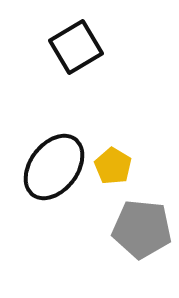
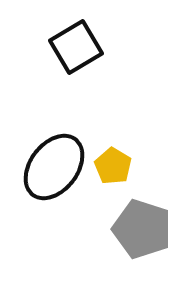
gray pentagon: rotated 12 degrees clockwise
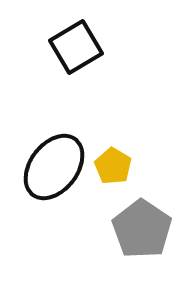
gray pentagon: rotated 16 degrees clockwise
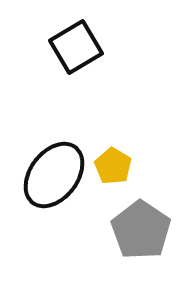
black ellipse: moved 8 px down
gray pentagon: moved 1 px left, 1 px down
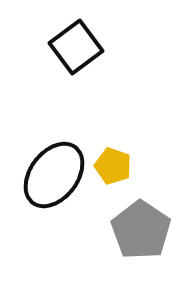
black square: rotated 6 degrees counterclockwise
yellow pentagon: rotated 12 degrees counterclockwise
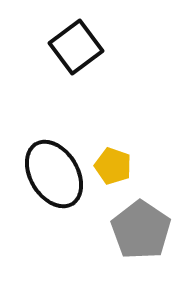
black ellipse: moved 1 px up; rotated 68 degrees counterclockwise
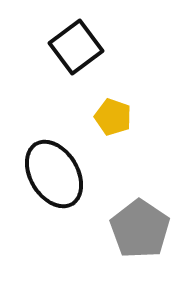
yellow pentagon: moved 49 px up
gray pentagon: moved 1 px left, 1 px up
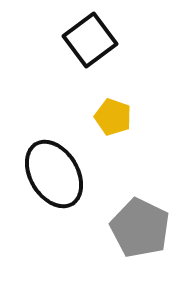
black square: moved 14 px right, 7 px up
gray pentagon: moved 1 px up; rotated 8 degrees counterclockwise
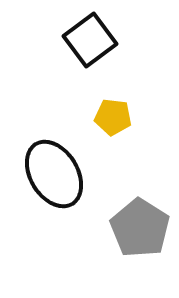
yellow pentagon: rotated 12 degrees counterclockwise
gray pentagon: rotated 6 degrees clockwise
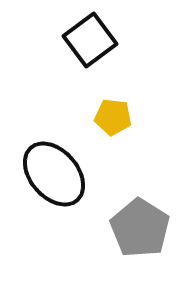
black ellipse: rotated 10 degrees counterclockwise
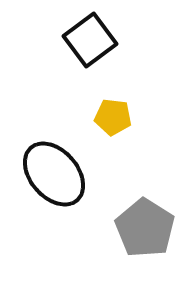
gray pentagon: moved 5 px right
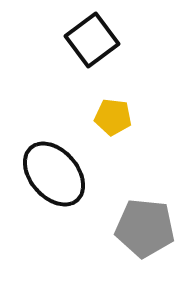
black square: moved 2 px right
gray pentagon: rotated 26 degrees counterclockwise
